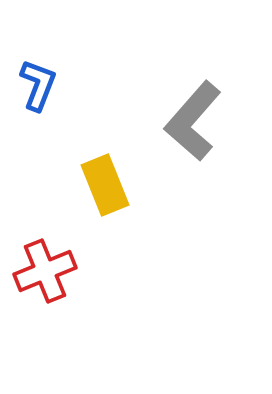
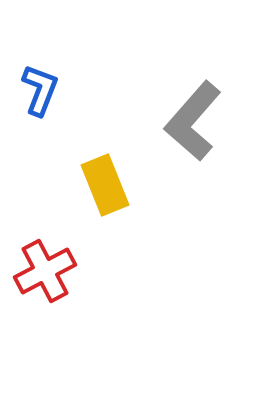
blue L-shape: moved 2 px right, 5 px down
red cross: rotated 6 degrees counterclockwise
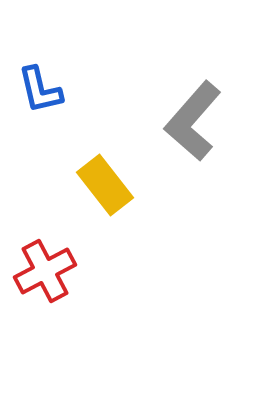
blue L-shape: rotated 146 degrees clockwise
yellow rectangle: rotated 16 degrees counterclockwise
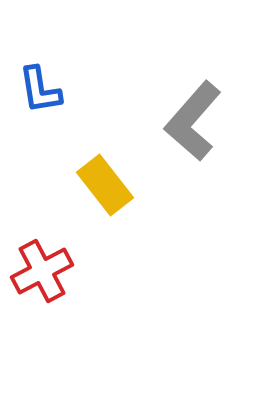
blue L-shape: rotated 4 degrees clockwise
red cross: moved 3 px left
